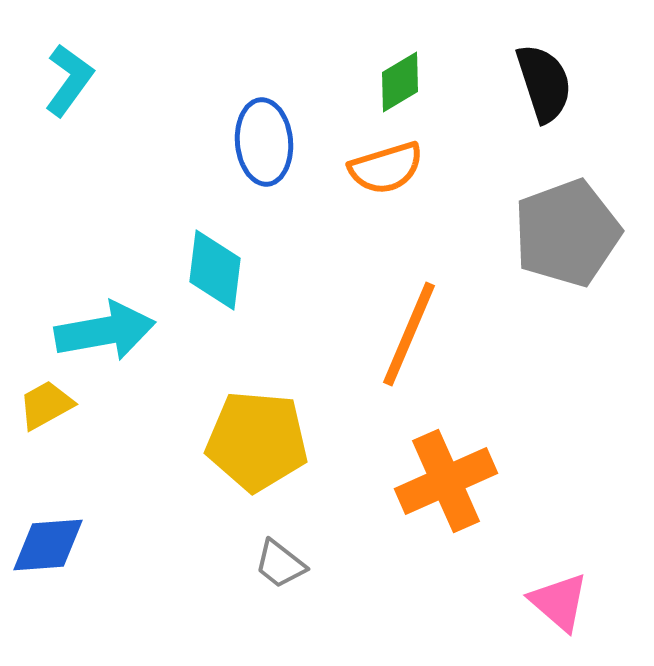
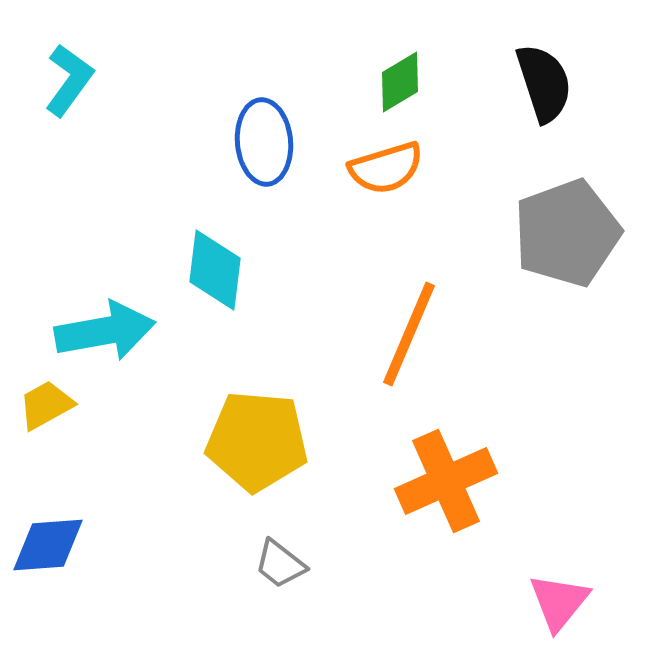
pink triangle: rotated 28 degrees clockwise
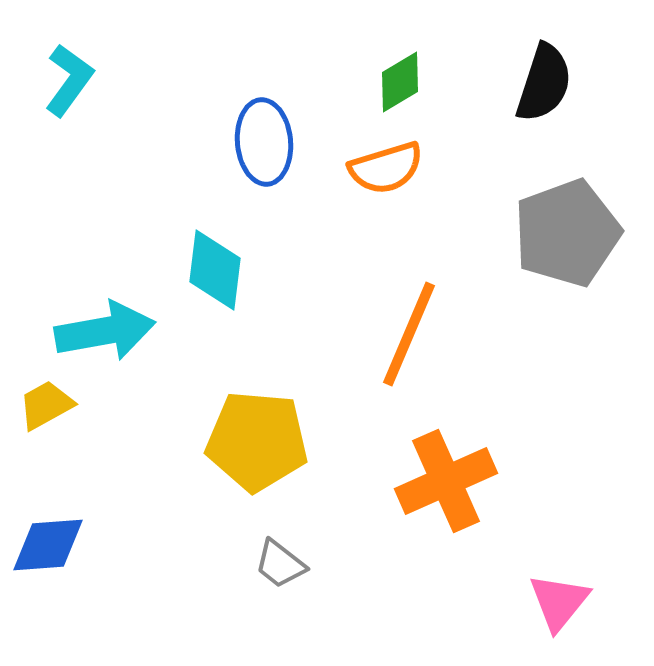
black semicircle: rotated 36 degrees clockwise
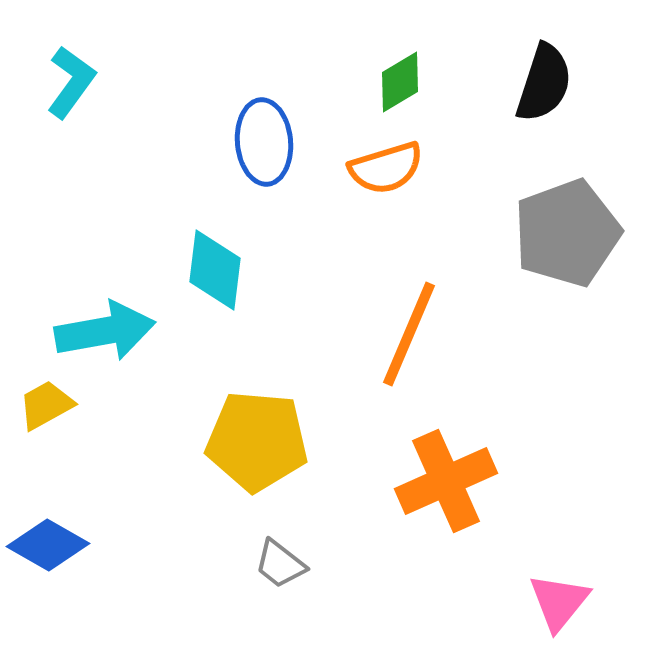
cyan L-shape: moved 2 px right, 2 px down
blue diamond: rotated 34 degrees clockwise
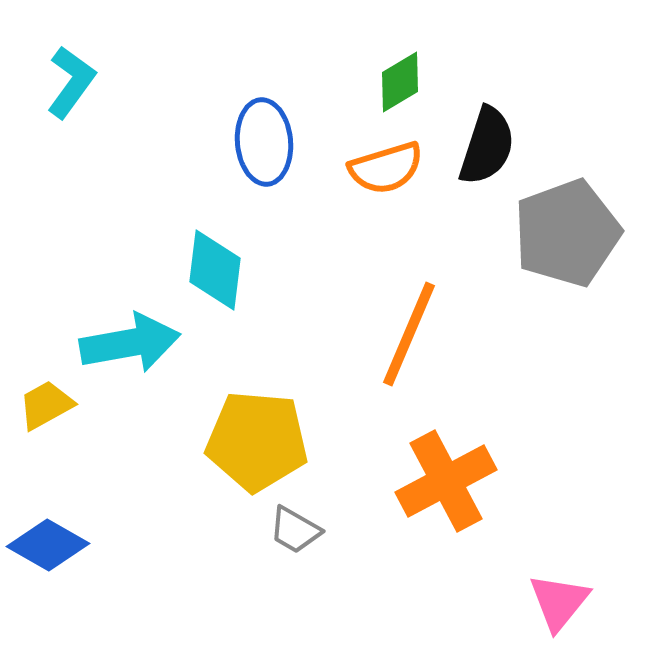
black semicircle: moved 57 px left, 63 px down
cyan arrow: moved 25 px right, 12 px down
orange cross: rotated 4 degrees counterclockwise
gray trapezoid: moved 15 px right, 34 px up; rotated 8 degrees counterclockwise
